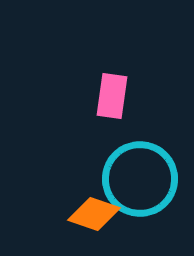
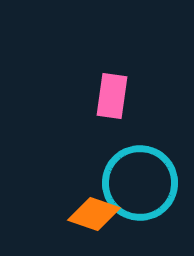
cyan circle: moved 4 px down
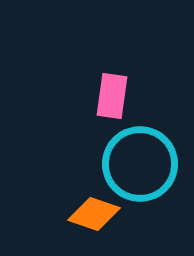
cyan circle: moved 19 px up
